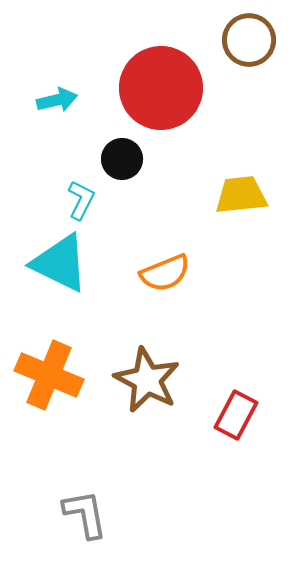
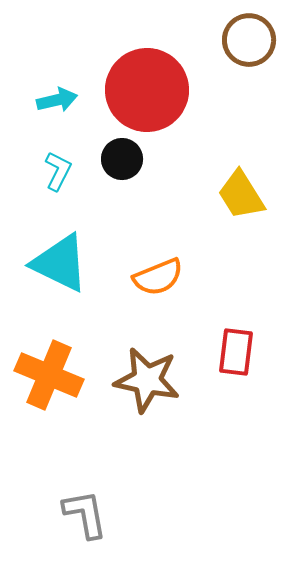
red circle: moved 14 px left, 2 px down
yellow trapezoid: rotated 116 degrees counterclockwise
cyan L-shape: moved 23 px left, 29 px up
orange semicircle: moved 7 px left, 4 px down
brown star: rotated 16 degrees counterclockwise
red rectangle: moved 63 px up; rotated 21 degrees counterclockwise
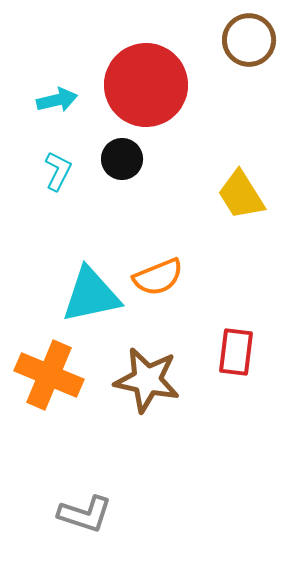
red circle: moved 1 px left, 5 px up
cyan triangle: moved 31 px right, 32 px down; rotated 38 degrees counterclockwise
gray L-shape: rotated 118 degrees clockwise
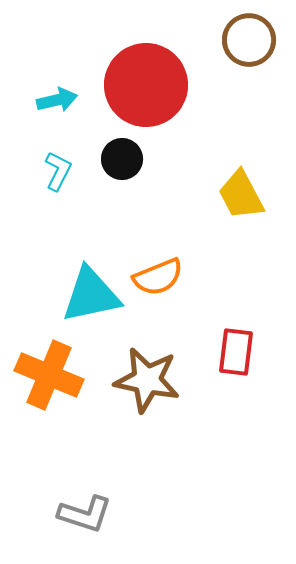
yellow trapezoid: rotated 4 degrees clockwise
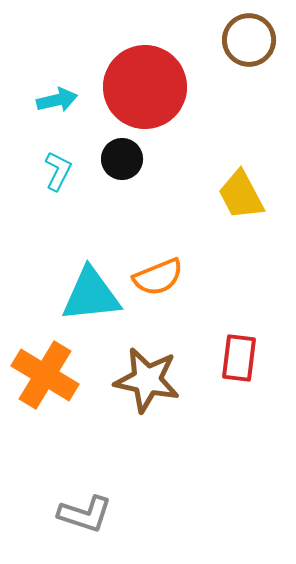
red circle: moved 1 px left, 2 px down
cyan triangle: rotated 6 degrees clockwise
red rectangle: moved 3 px right, 6 px down
orange cross: moved 4 px left; rotated 8 degrees clockwise
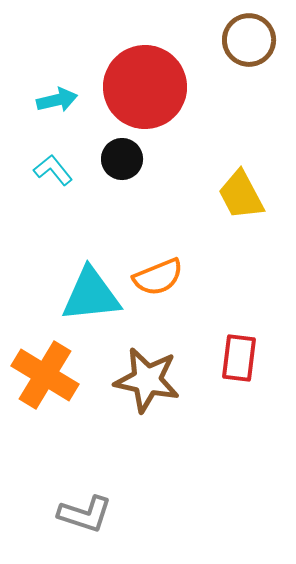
cyan L-shape: moved 5 px left, 1 px up; rotated 66 degrees counterclockwise
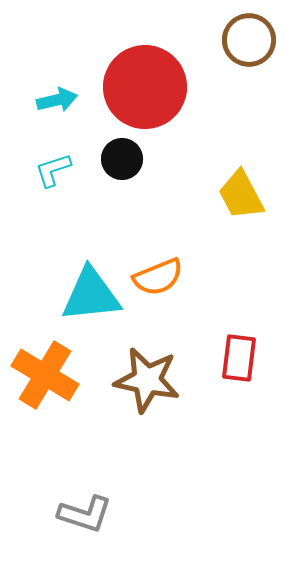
cyan L-shape: rotated 69 degrees counterclockwise
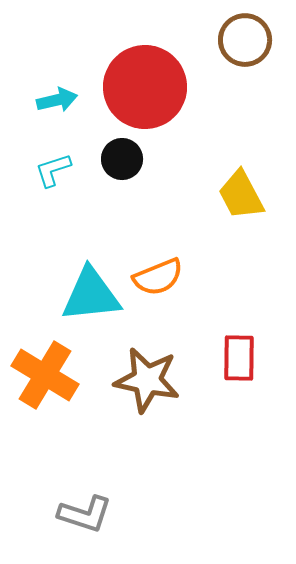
brown circle: moved 4 px left
red rectangle: rotated 6 degrees counterclockwise
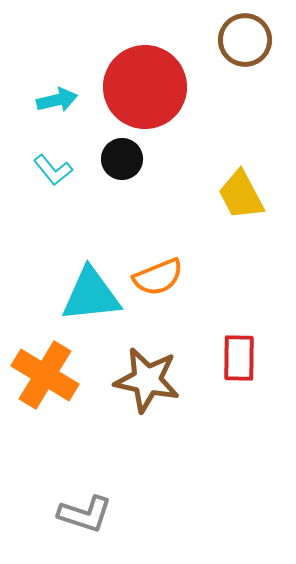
cyan L-shape: rotated 111 degrees counterclockwise
